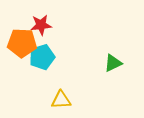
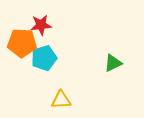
cyan pentagon: moved 2 px right, 1 px down
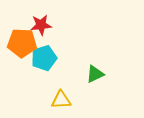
green triangle: moved 18 px left, 11 px down
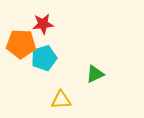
red star: moved 2 px right, 1 px up
orange pentagon: moved 1 px left, 1 px down
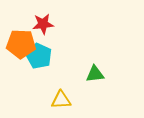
cyan pentagon: moved 5 px left, 2 px up; rotated 30 degrees counterclockwise
green triangle: rotated 18 degrees clockwise
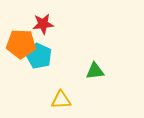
green triangle: moved 3 px up
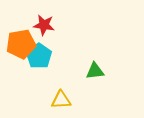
red star: moved 1 px right, 1 px down; rotated 15 degrees clockwise
orange pentagon: rotated 12 degrees counterclockwise
cyan pentagon: rotated 10 degrees clockwise
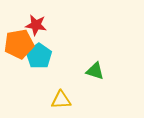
red star: moved 8 px left
orange pentagon: moved 2 px left
green triangle: rotated 24 degrees clockwise
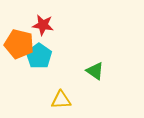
red star: moved 7 px right
orange pentagon: rotated 24 degrees clockwise
green triangle: rotated 18 degrees clockwise
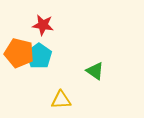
orange pentagon: moved 9 px down
